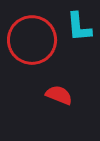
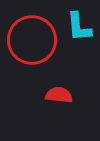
red semicircle: rotated 16 degrees counterclockwise
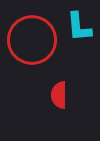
red semicircle: rotated 96 degrees counterclockwise
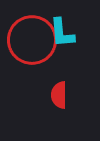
cyan L-shape: moved 17 px left, 6 px down
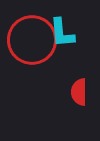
red semicircle: moved 20 px right, 3 px up
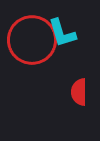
cyan L-shape: rotated 12 degrees counterclockwise
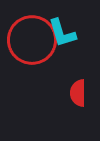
red semicircle: moved 1 px left, 1 px down
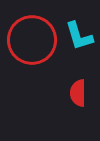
cyan L-shape: moved 17 px right, 3 px down
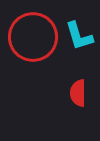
red circle: moved 1 px right, 3 px up
